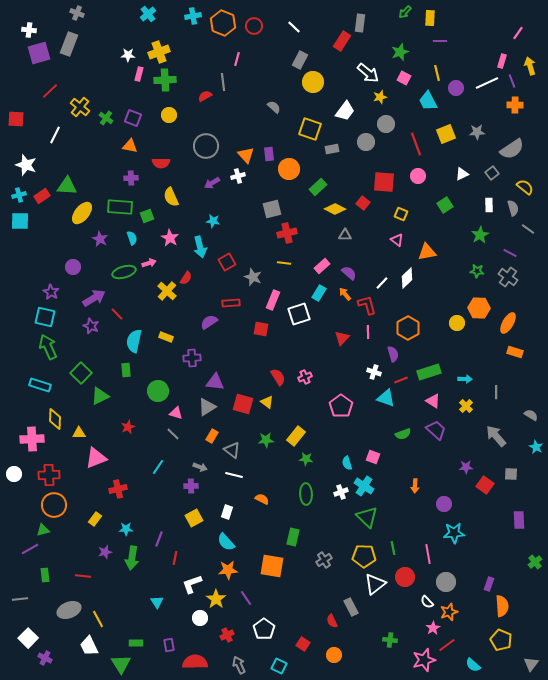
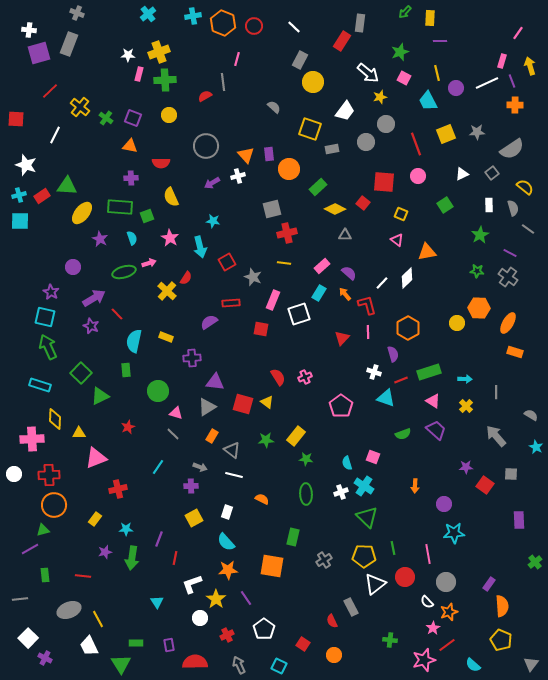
purple rectangle at (489, 584): rotated 16 degrees clockwise
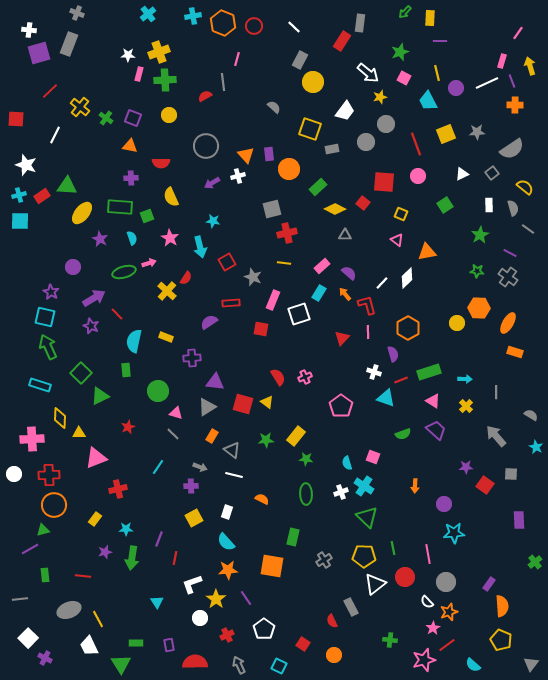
yellow diamond at (55, 419): moved 5 px right, 1 px up
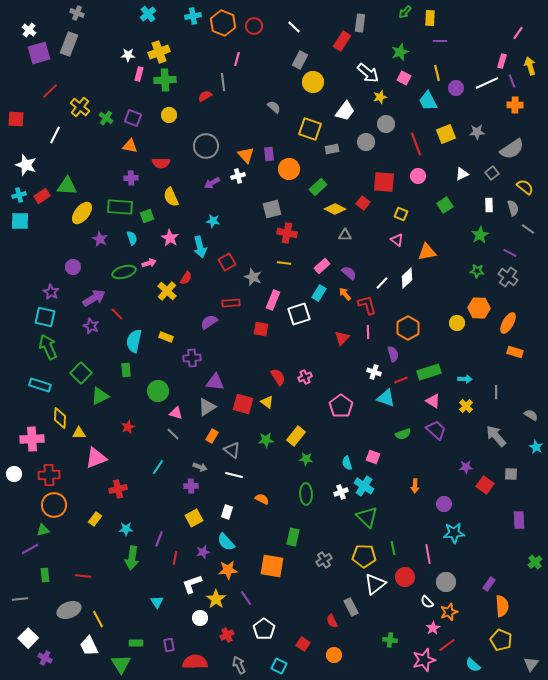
white cross at (29, 30): rotated 32 degrees clockwise
red cross at (287, 233): rotated 24 degrees clockwise
purple star at (105, 552): moved 98 px right
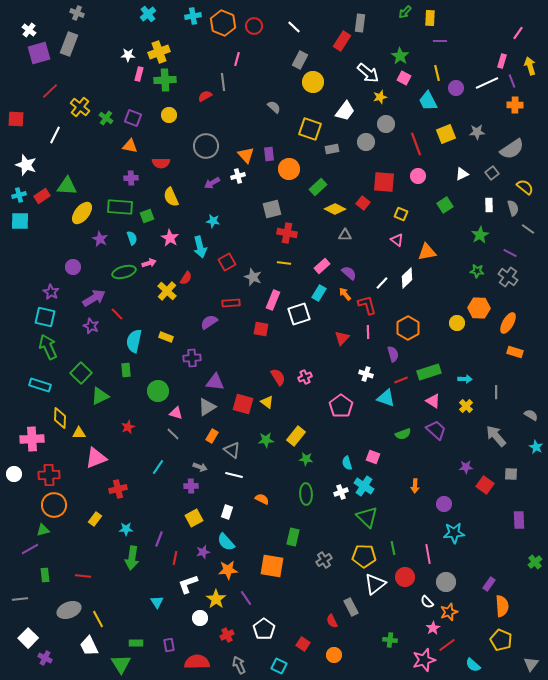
green star at (400, 52): moved 4 px down; rotated 18 degrees counterclockwise
white cross at (374, 372): moved 8 px left, 2 px down
white L-shape at (192, 584): moved 4 px left
red semicircle at (195, 662): moved 2 px right
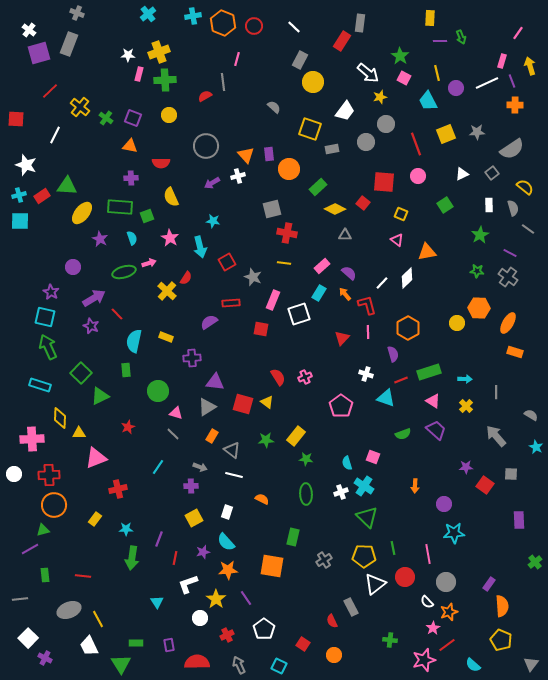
green arrow at (405, 12): moved 56 px right, 25 px down; rotated 64 degrees counterclockwise
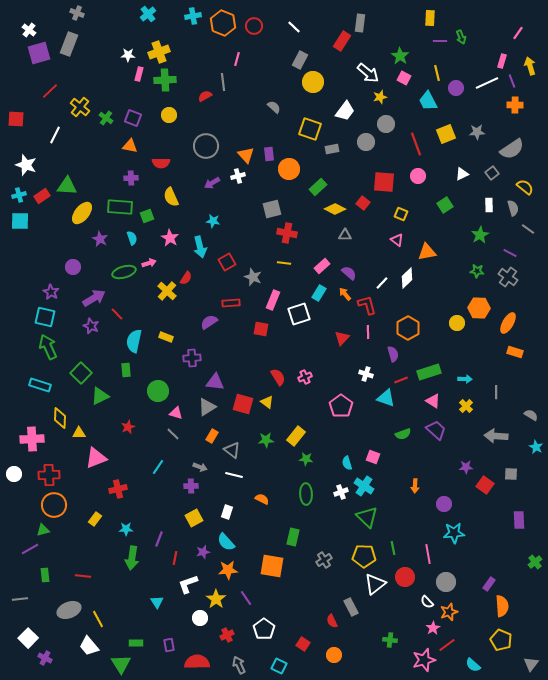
gray arrow at (496, 436): rotated 45 degrees counterclockwise
white trapezoid at (89, 646): rotated 15 degrees counterclockwise
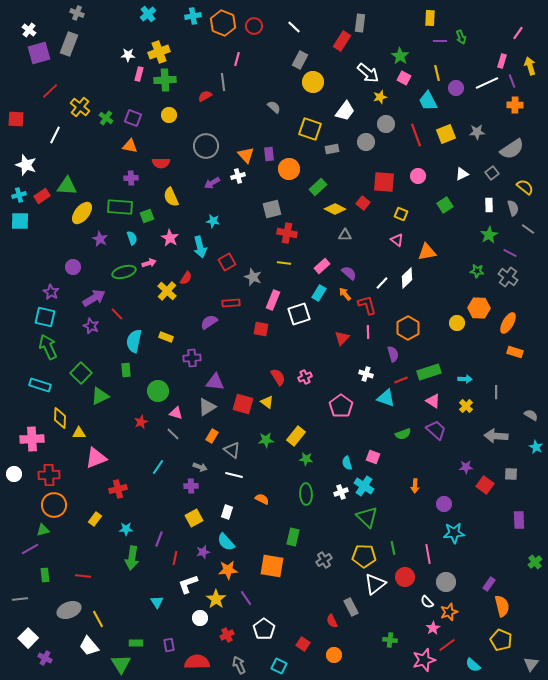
red line at (416, 144): moved 9 px up
green star at (480, 235): moved 9 px right
red star at (128, 427): moved 13 px right, 5 px up
orange semicircle at (502, 606): rotated 10 degrees counterclockwise
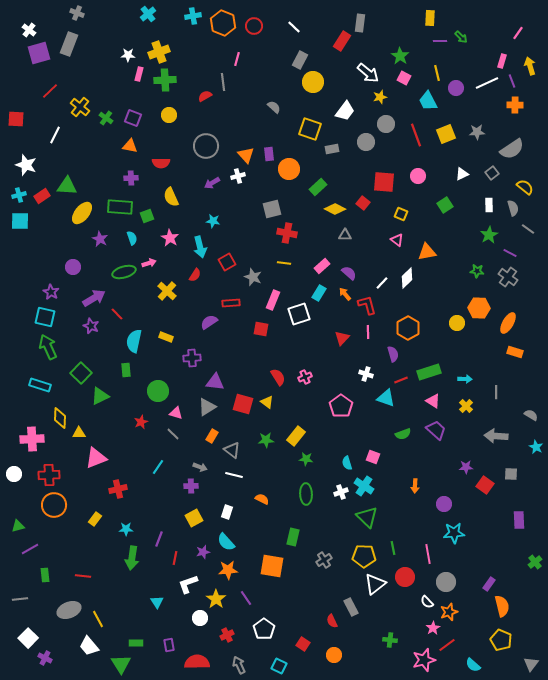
green arrow at (461, 37): rotated 24 degrees counterclockwise
red semicircle at (186, 278): moved 9 px right, 3 px up
green triangle at (43, 530): moved 25 px left, 4 px up
